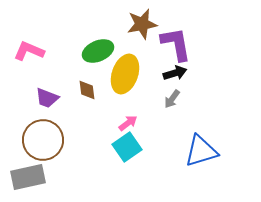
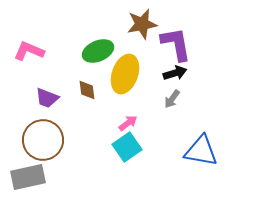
blue triangle: rotated 27 degrees clockwise
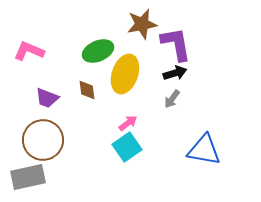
blue triangle: moved 3 px right, 1 px up
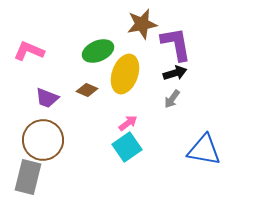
brown diamond: rotated 60 degrees counterclockwise
gray rectangle: rotated 64 degrees counterclockwise
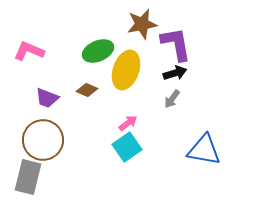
yellow ellipse: moved 1 px right, 4 px up
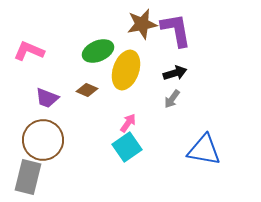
purple L-shape: moved 14 px up
pink arrow: rotated 18 degrees counterclockwise
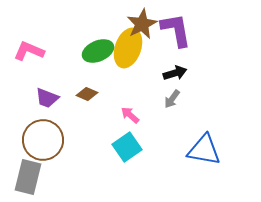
brown star: rotated 16 degrees counterclockwise
yellow ellipse: moved 2 px right, 22 px up
brown diamond: moved 4 px down
pink arrow: moved 2 px right, 8 px up; rotated 84 degrees counterclockwise
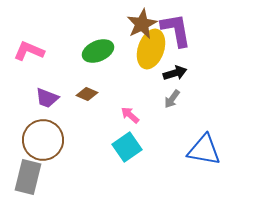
yellow ellipse: moved 23 px right, 1 px down
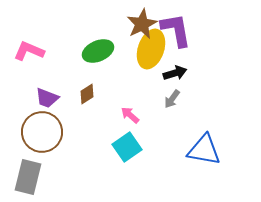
brown diamond: rotated 55 degrees counterclockwise
brown circle: moved 1 px left, 8 px up
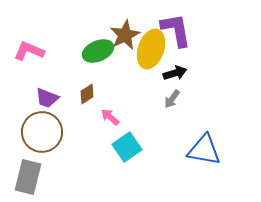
brown star: moved 17 px left, 11 px down
pink arrow: moved 20 px left, 2 px down
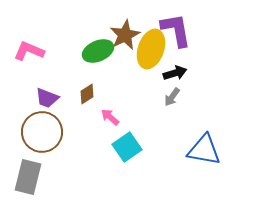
gray arrow: moved 2 px up
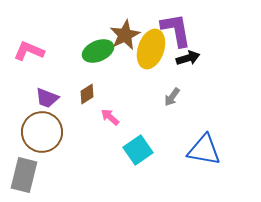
black arrow: moved 13 px right, 15 px up
cyan square: moved 11 px right, 3 px down
gray rectangle: moved 4 px left, 2 px up
